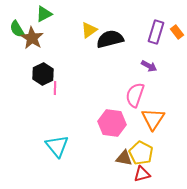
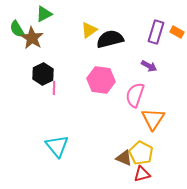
orange rectangle: rotated 24 degrees counterclockwise
pink line: moved 1 px left
pink hexagon: moved 11 px left, 43 px up
brown triangle: rotated 12 degrees clockwise
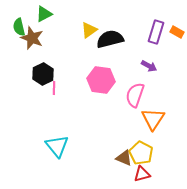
green semicircle: moved 2 px right, 2 px up; rotated 18 degrees clockwise
brown star: rotated 10 degrees counterclockwise
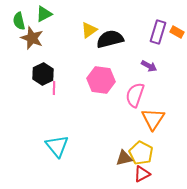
green semicircle: moved 6 px up
purple rectangle: moved 2 px right
brown triangle: rotated 36 degrees counterclockwise
red triangle: rotated 12 degrees counterclockwise
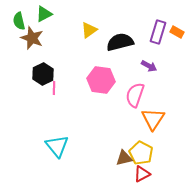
black semicircle: moved 10 px right, 3 px down
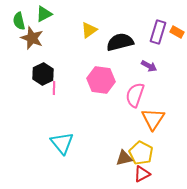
cyan triangle: moved 5 px right, 3 px up
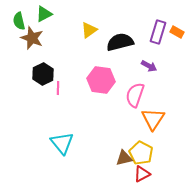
pink line: moved 4 px right
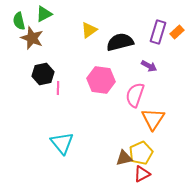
orange rectangle: rotated 72 degrees counterclockwise
black hexagon: rotated 15 degrees clockwise
yellow pentagon: rotated 20 degrees clockwise
